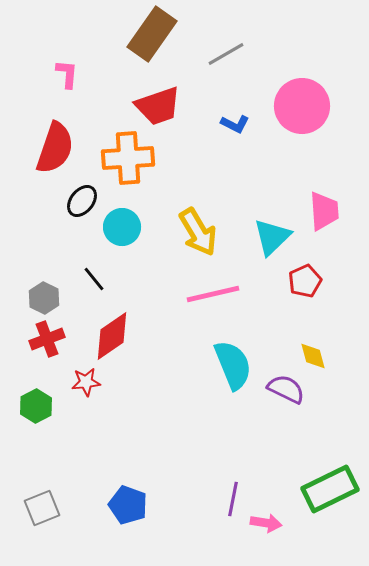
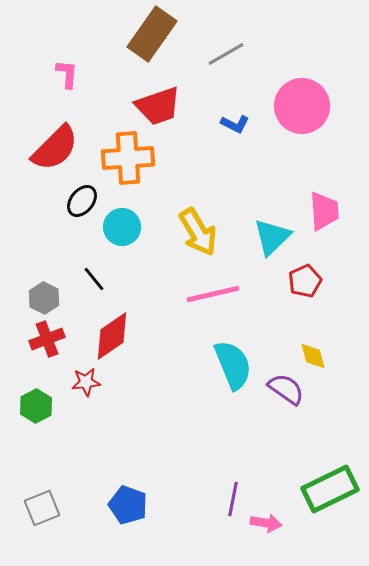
red semicircle: rotated 26 degrees clockwise
purple semicircle: rotated 9 degrees clockwise
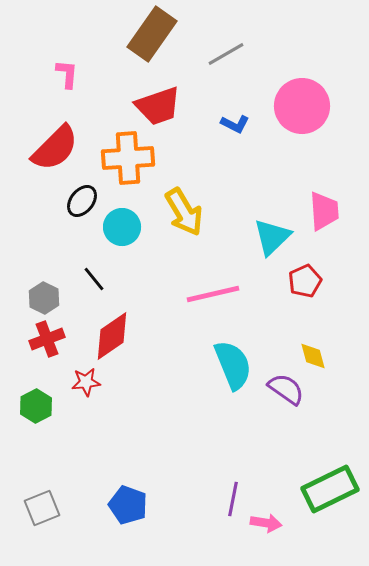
yellow arrow: moved 14 px left, 20 px up
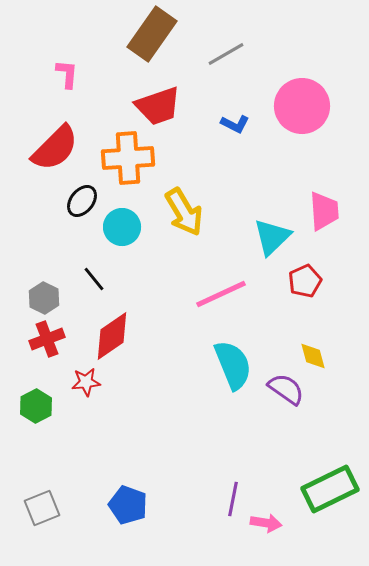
pink line: moved 8 px right; rotated 12 degrees counterclockwise
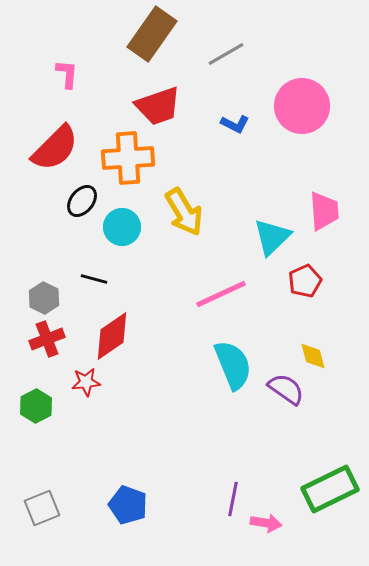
black line: rotated 36 degrees counterclockwise
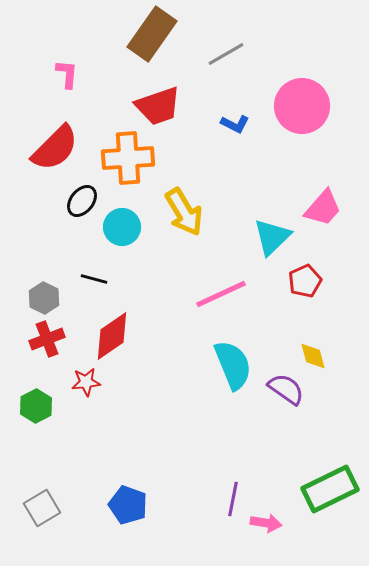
pink trapezoid: moved 1 px left, 3 px up; rotated 45 degrees clockwise
gray square: rotated 9 degrees counterclockwise
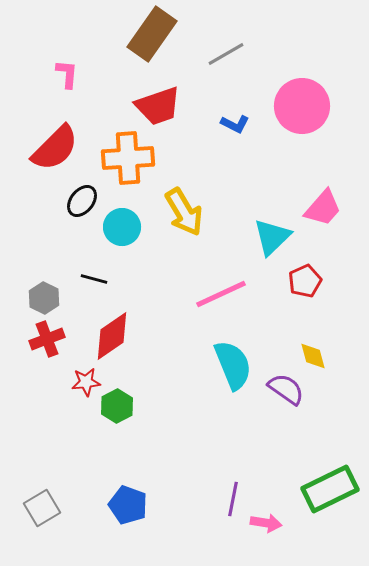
green hexagon: moved 81 px right
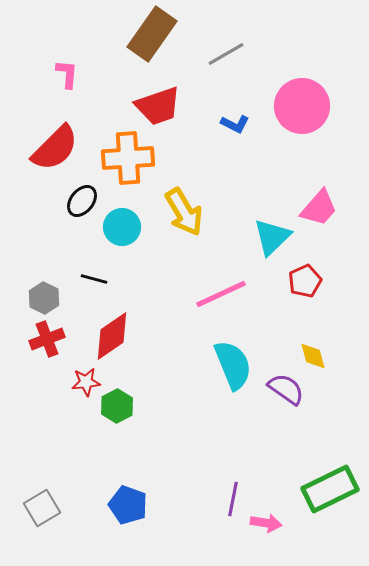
pink trapezoid: moved 4 px left
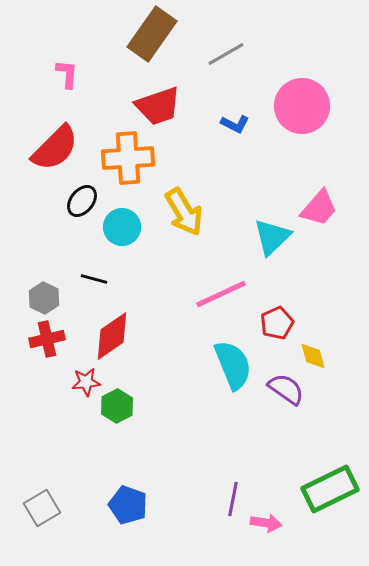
red pentagon: moved 28 px left, 42 px down
red cross: rotated 8 degrees clockwise
